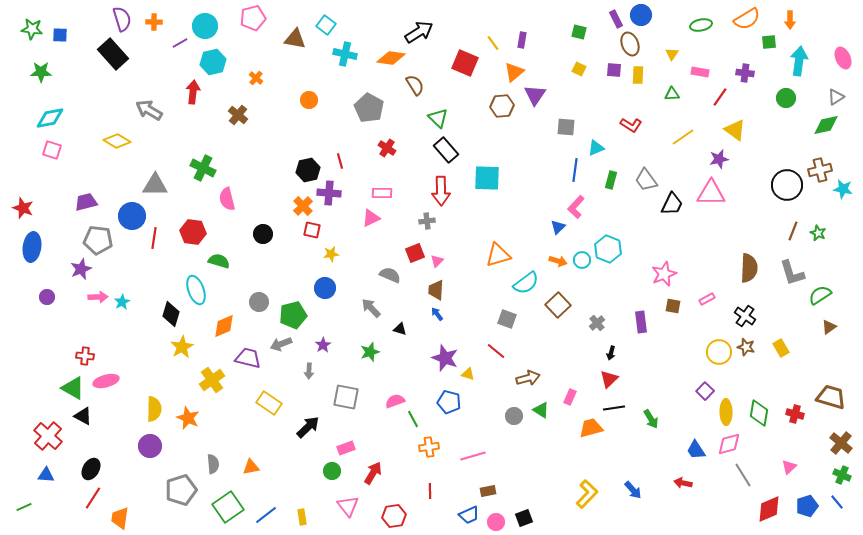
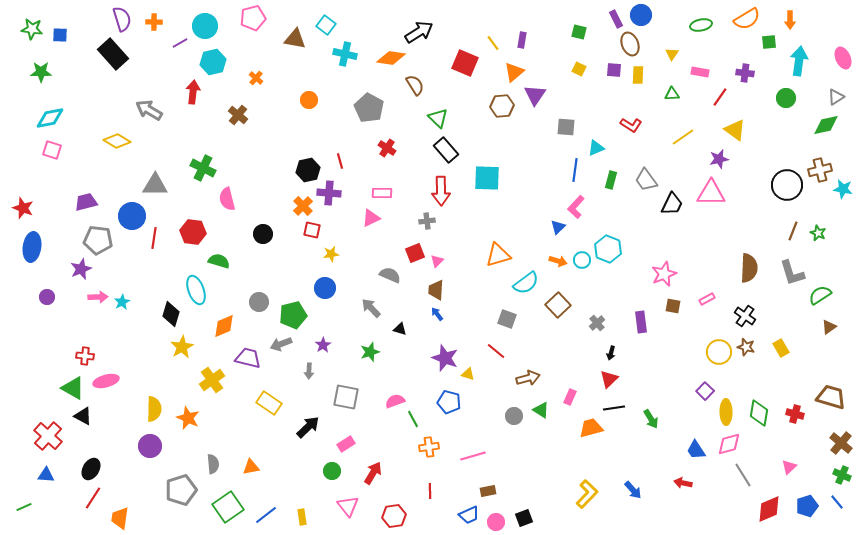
pink rectangle at (346, 448): moved 4 px up; rotated 12 degrees counterclockwise
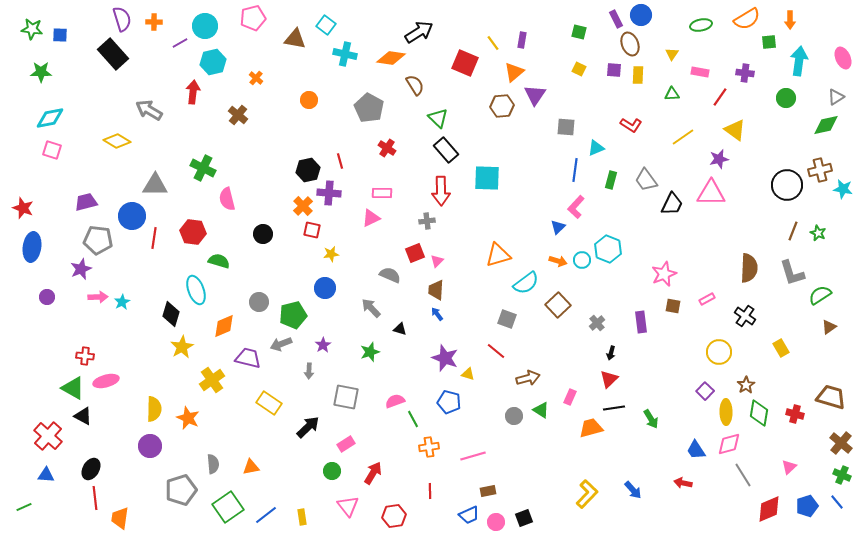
brown star at (746, 347): moved 38 px down; rotated 24 degrees clockwise
red line at (93, 498): moved 2 px right; rotated 40 degrees counterclockwise
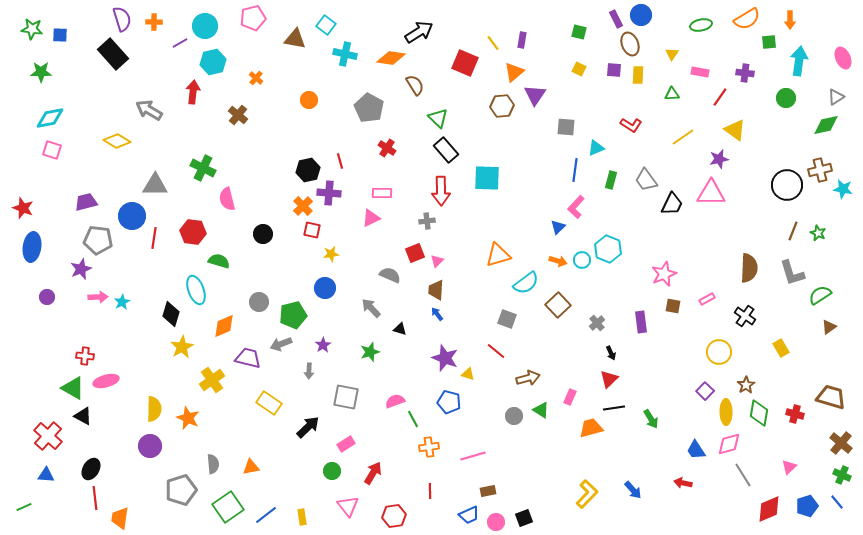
black arrow at (611, 353): rotated 40 degrees counterclockwise
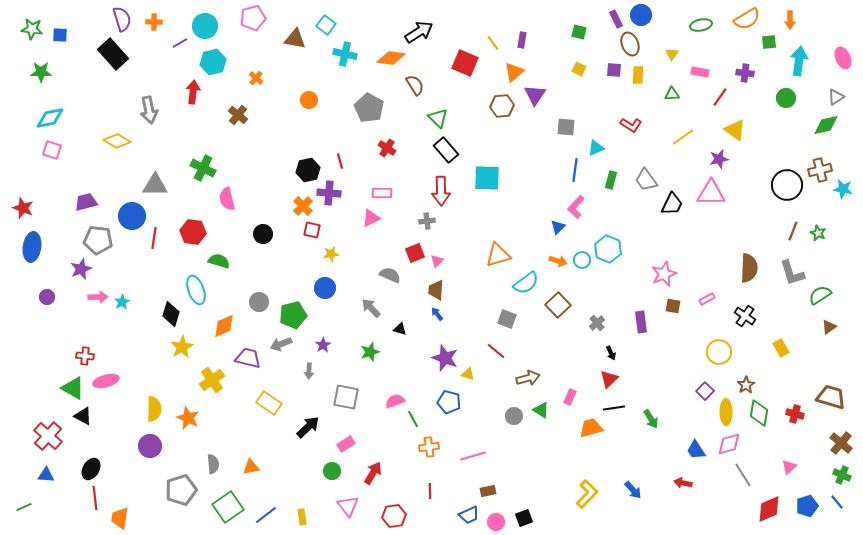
gray arrow at (149, 110): rotated 132 degrees counterclockwise
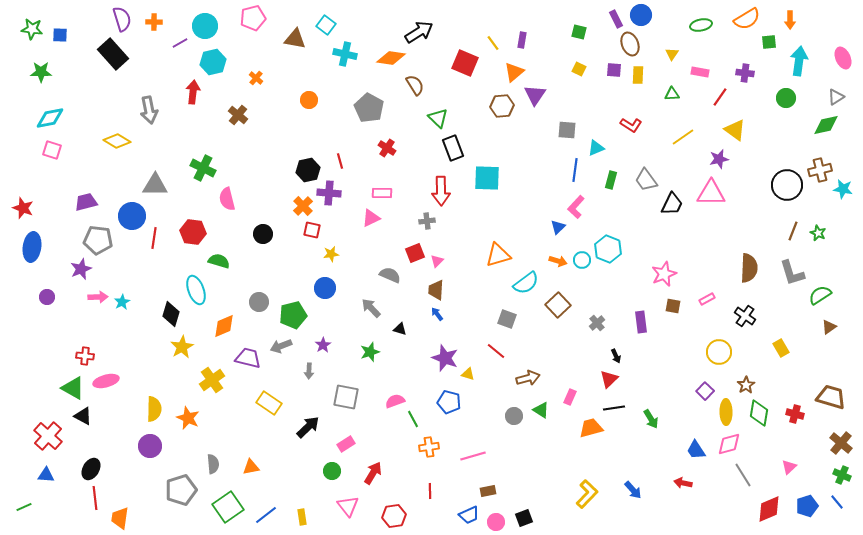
gray square at (566, 127): moved 1 px right, 3 px down
black rectangle at (446, 150): moved 7 px right, 2 px up; rotated 20 degrees clockwise
gray arrow at (281, 344): moved 2 px down
black arrow at (611, 353): moved 5 px right, 3 px down
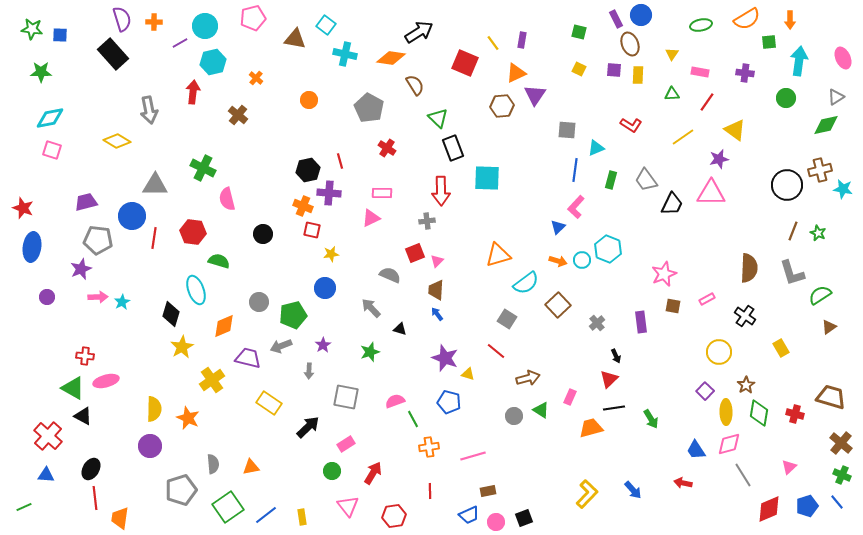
orange triangle at (514, 72): moved 2 px right, 1 px down; rotated 15 degrees clockwise
red line at (720, 97): moved 13 px left, 5 px down
orange cross at (303, 206): rotated 24 degrees counterclockwise
gray square at (507, 319): rotated 12 degrees clockwise
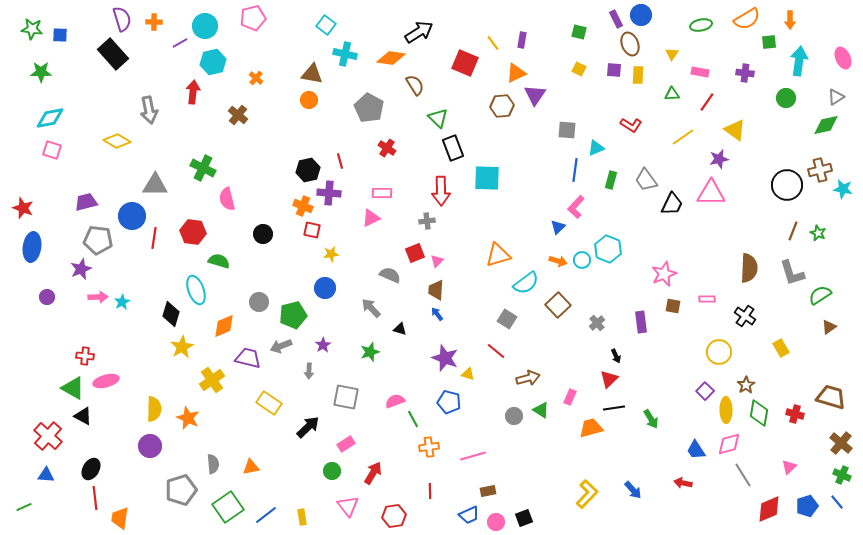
brown triangle at (295, 39): moved 17 px right, 35 px down
pink rectangle at (707, 299): rotated 28 degrees clockwise
yellow ellipse at (726, 412): moved 2 px up
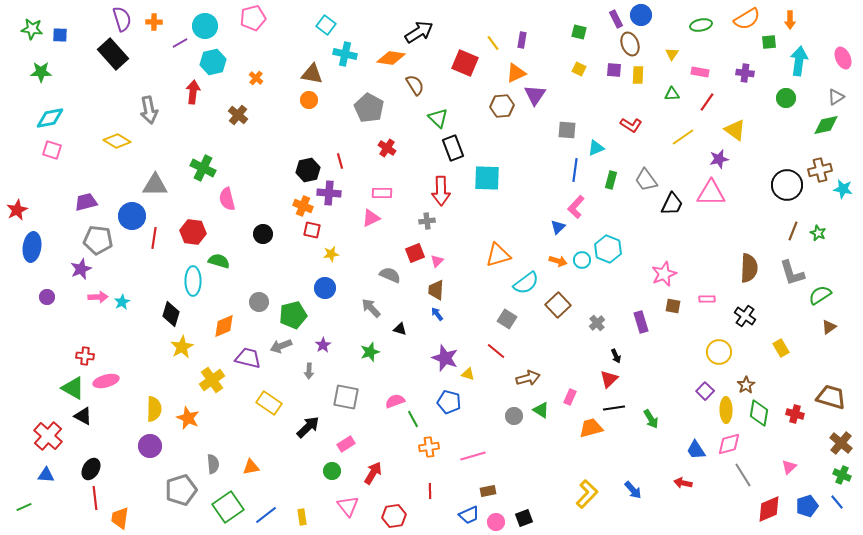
red star at (23, 208): moved 6 px left, 2 px down; rotated 25 degrees clockwise
cyan ellipse at (196, 290): moved 3 px left, 9 px up; rotated 20 degrees clockwise
purple rectangle at (641, 322): rotated 10 degrees counterclockwise
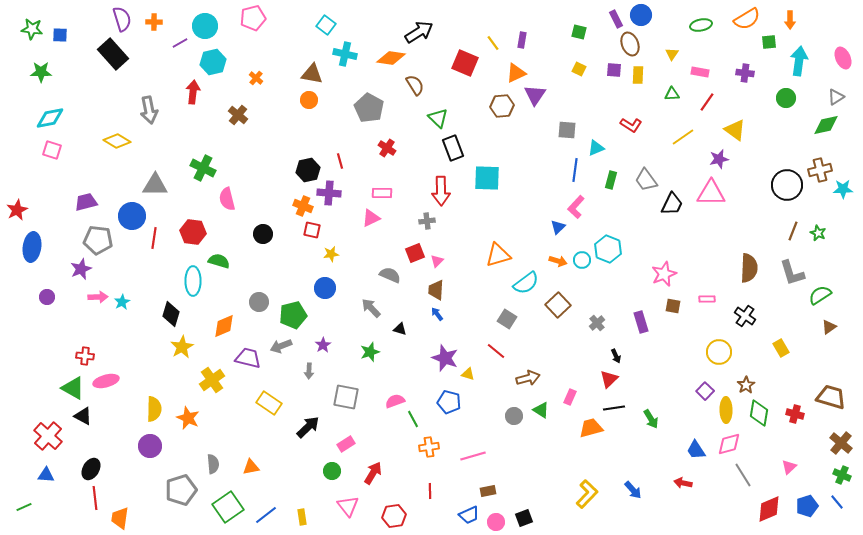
cyan star at (843, 189): rotated 12 degrees counterclockwise
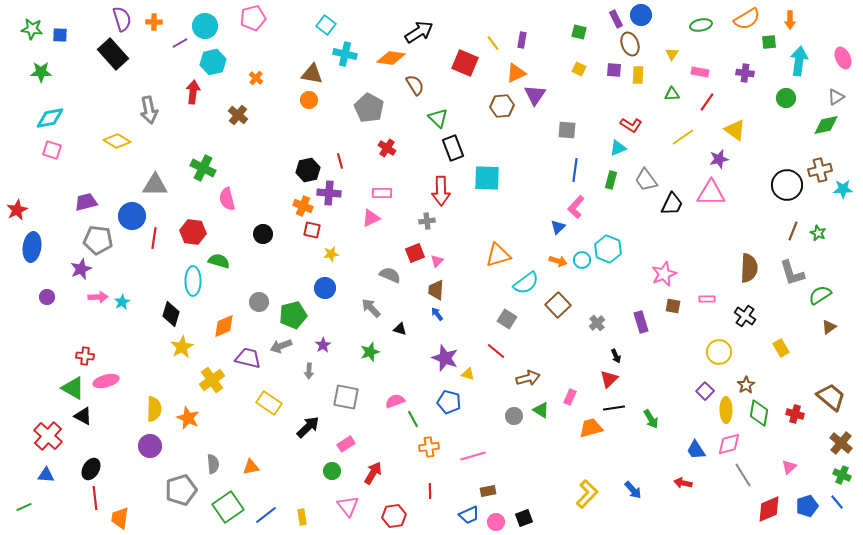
cyan triangle at (596, 148): moved 22 px right
brown trapezoid at (831, 397): rotated 24 degrees clockwise
